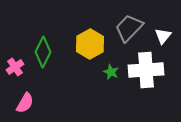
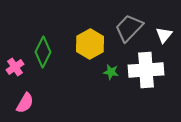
white triangle: moved 1 px right, 1 px up
green star: rotated 14 degrees counterclockwise
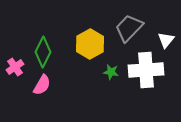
white triangle: moved 2 px right, 5 px down
pink semicircle: moved 17 px right, 18 px up
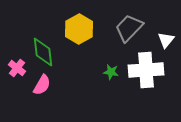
yellow hexagon: moved 11 px left, 15 px up
green diamond: rotated 32 degrees counterclockwise
pink cross: moved 2 px right, 1 px down; rotated 18 degrees counterclockwise
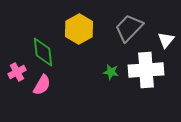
pink cross: moved 4 px down; rotated 24 degrees clockwise
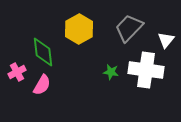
white cross: rotated 12 degrees clockwise
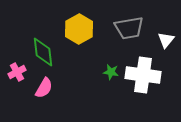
gray trapezoid: rotated 144 degrees counterclockwise
white cross: moved 3 px left, 5 px down
pink semicircle: moved 2 px right, 3 px down
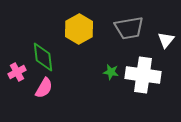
green diamond: moved 5 px down
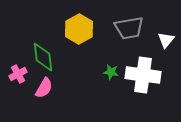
pink cross: moved 1 px right, 2 px down
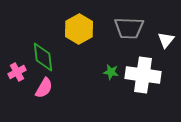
gray trapezoid: rotated 12 degrees clockwise
pink cross: moved 1 px left, 2 px up
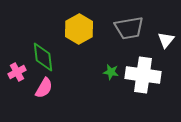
gray trapezoid: rotated 12 degrees counterclockwise
